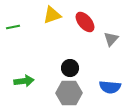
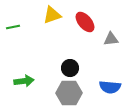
gray triangle: rotated 42 degrees clockwise
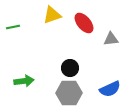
red ellipse: moved 1 px left, 1 px down
blue semicircle: moved 2 px down; rotated 30 degrees counterclockwise
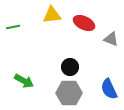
yellow triangle: rotated 12 degrees clockwise
red ellipse: rotated 25 degrees counterclockwise
gray triangle: rotated 28 degrees clockwise
black circle: moved 1 px up
green arrow: rotated 36 degrees clockwise
blue semicircle: moved 1 px left; rotated 90 degrees clockwise
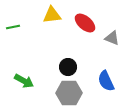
red ellipse: moved 1 px right; rotated 15 degrees clockwise
gray triangle: moved 1 px right, 1 px up
black circle: moved 2 px left
blue semicircle: moved 3 px left, 8 px up
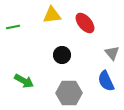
red ellipse: rotated 10 degrees clockwise
gray triangle: moved 15 px down; rotated 28 degrees clockwise
black circle: moved 6 px left, 12 px up
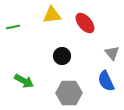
black circle: moved 1 px down
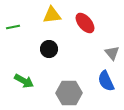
black circle: moved 13 px left, 7 px up
